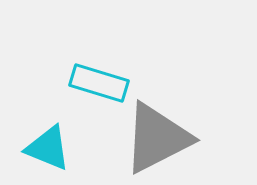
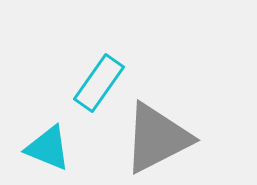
cyan rectangle: rotated 72 degrees counterclockwise
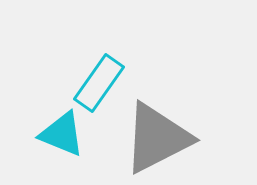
cyan triangle: moved 14 px right, 14 px up
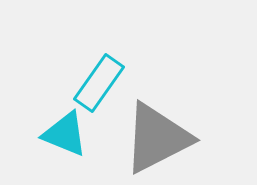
cyan triangle: moved 3 px right
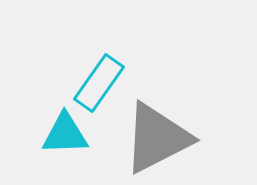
cyan triangle: rotated 24 degrees counterclockwise
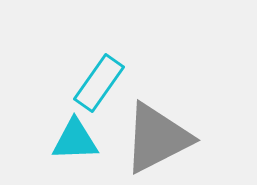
cyan triangle: moved 10 px right, 6 px down
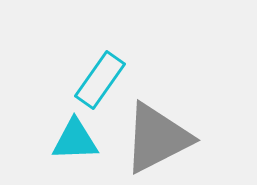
cyan rectangle: moved 1 px right, 3 px up
